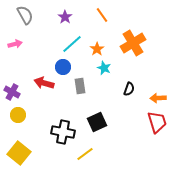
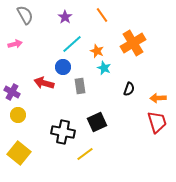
orange star: moved 2 px down; rotated 16 degrees counterclockwise
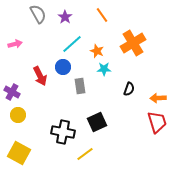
gray semicircle: moved 13 px right, 1 px up
cyan star: moved 1 px down; rotated 24 degrees counterclockwise
red arrow: moved 4 px left, 7 px up; rotated 132 degrees counterclockwise
yellow square: rotated 10 degrees counterclockwise
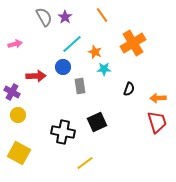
gray semicircle: moved 6 px right, 3 px down
orange star: moved 2 px left, 1 px down
red arrow: moved 4 px left; rotated 66 degrees counterclockwise
yellow line: moved 9 px down
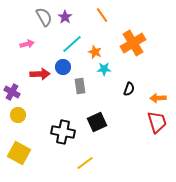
pink arrow: moved 12 px right
red arrow: moved 4 px right, 2 px up
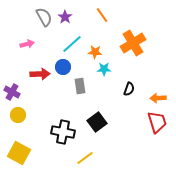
orange star: rotated 16 degrees counterclockwise
black square: rotated 12 degrees counterclockwise
yellow line: moved 5 px up
